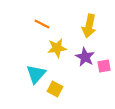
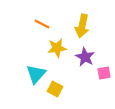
yellow arrow: moved 7 px left
pink square: moved 7 px down
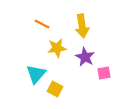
yellow arrow: rotated 20 degrees counterclockwise
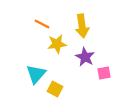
yellow star: moved 4 px up
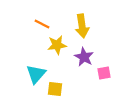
yellow star: moved 1 px down
purple star: moved 1 px left
yellow square: rotated 21 degrees counterclockwise
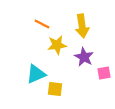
cyan triangle: rotated 25 degrees clockwise
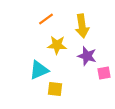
orange line: moved 4 px right, 5 px up; rotated 63 degrees counterclockwise
yellow star: rotated 12 degrees clockwise
purple star: moved 3 px right, 1 px up; rotated 12 degrees counterclockwise
cyan triangle: moved 3 px right, 4 px up
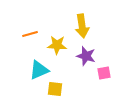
orange line: moved 16 px left, 15 px down; rotated 21 degrees clockwise
purple star: moved 1 px left
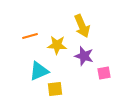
yellow arrow: rotated 15 degrees counterclockwise
orange line: moved 2 px down
purple star: moved 2 px left
cyan triangle: moved 1 px down
yellow square: rotated 14 degrees counterclockwise
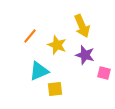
orange line: rotated 35 degrees counterclockwise
yellow star: rotated 18 degrees clockwise
purple star: moved 1 px right, 1 px up
pink square: rotated 24 degrees clockwise
